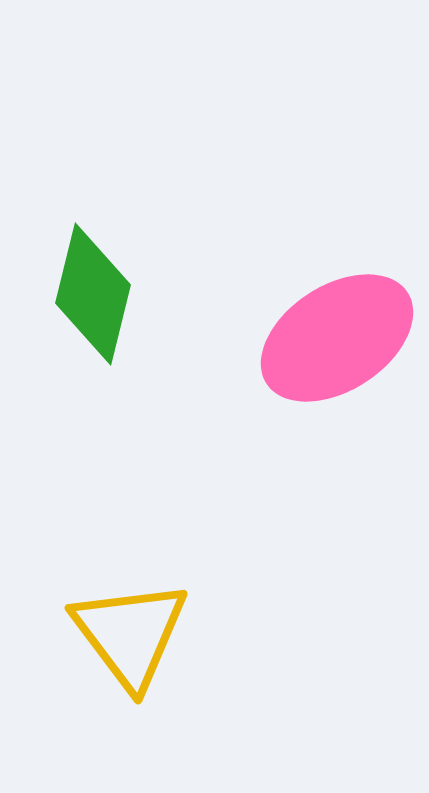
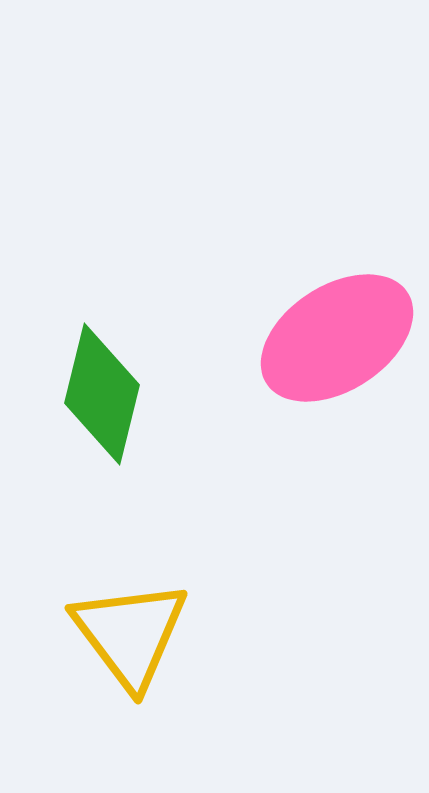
green diamond: moved 9 px right, 100 px down
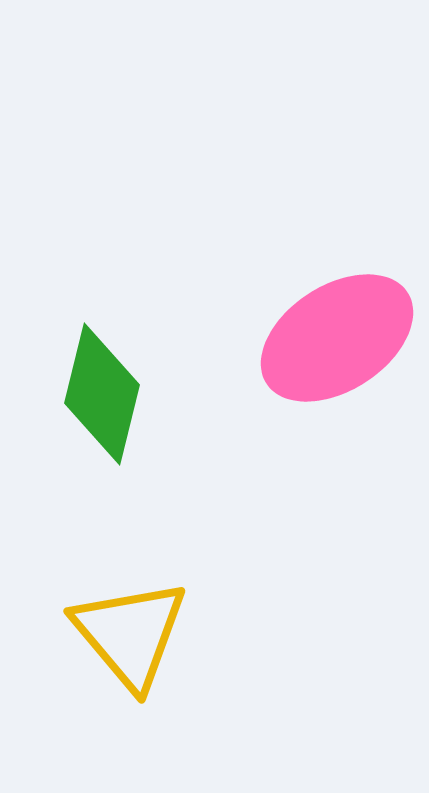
yellow triangle: rotated 3 degrees counterclockwise
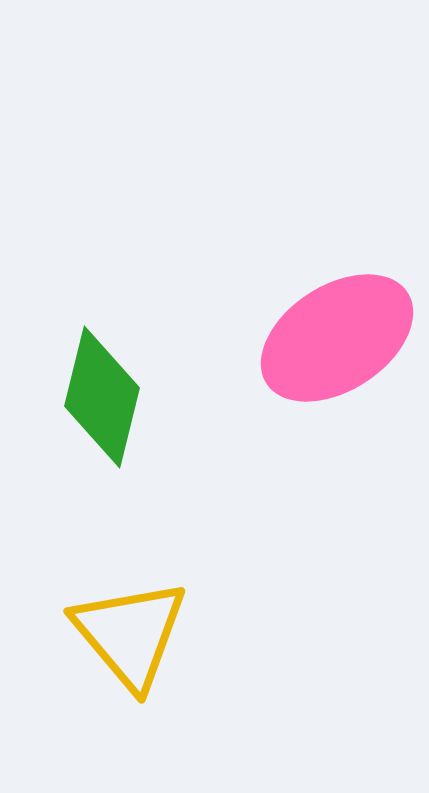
green diamond: moved 3 px down
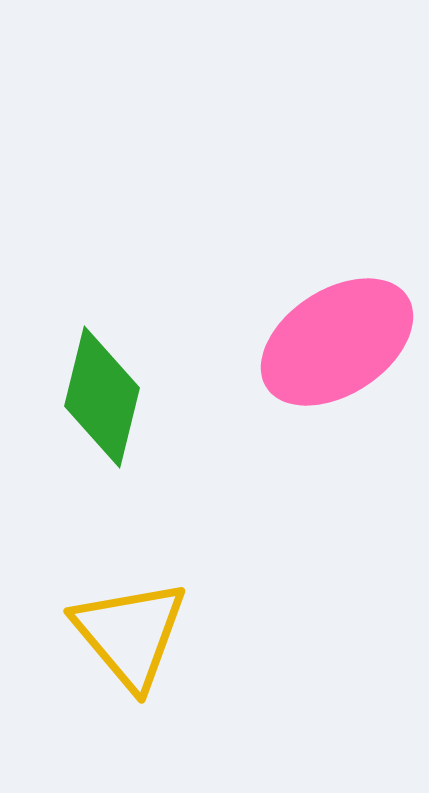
pink ellipse: moved 4 px down
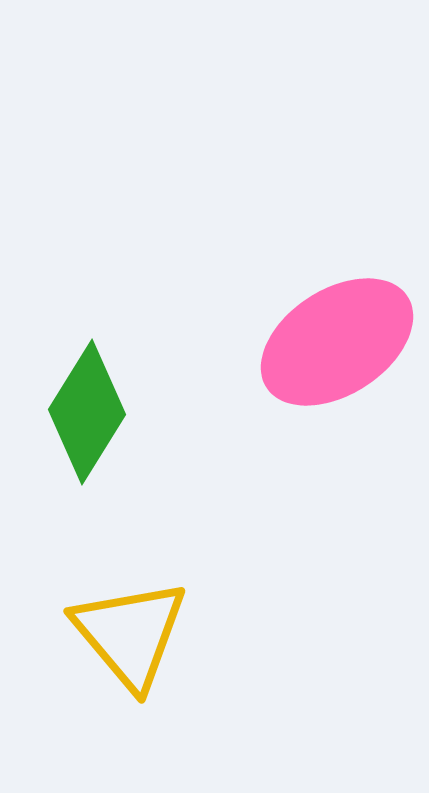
green diamond: moved 15 px left, 15 px down; rotated 18 degrees clockwise
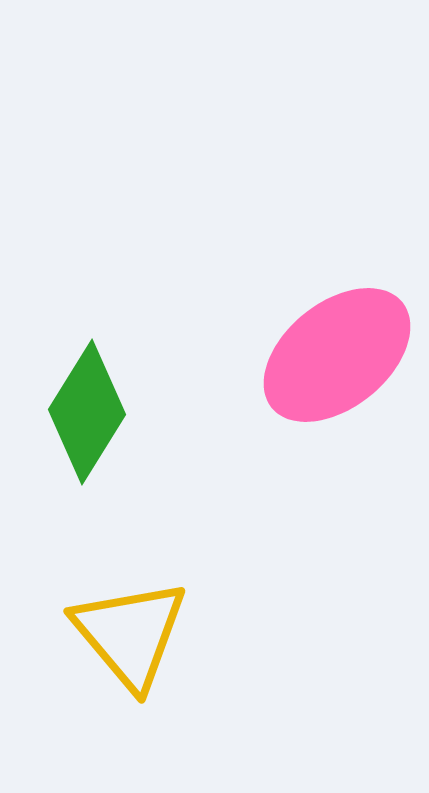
pink ellipse: moved 13 px down; rotated 6 degrees counterclockwise
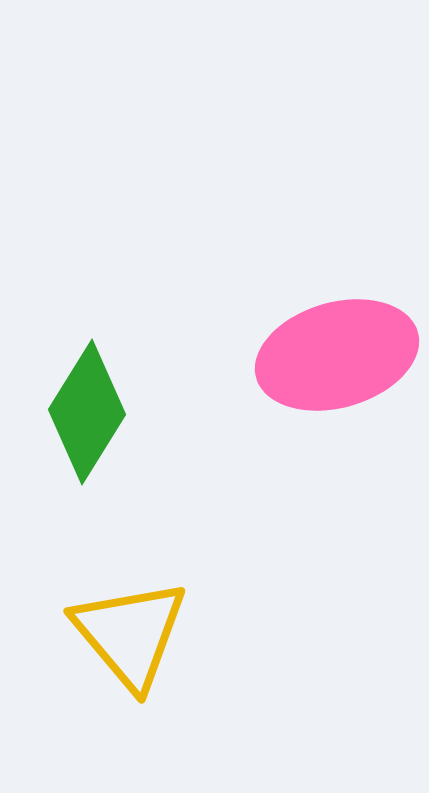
pink ellipse: rotated 23 degrees clockwise
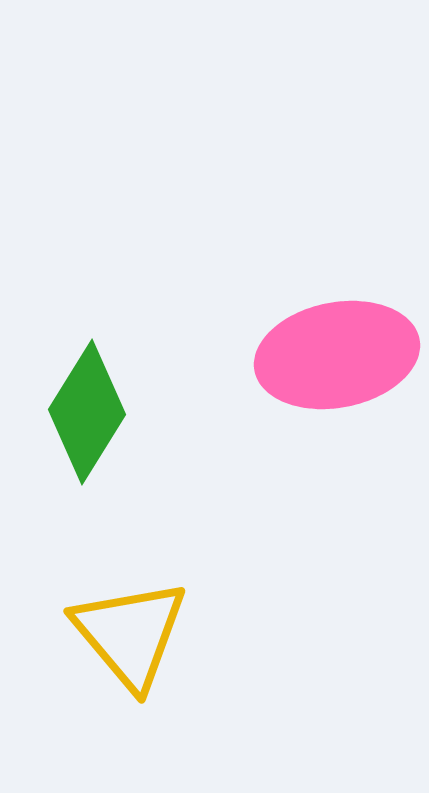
pink ellipse: rotated 5 degrees clockwise
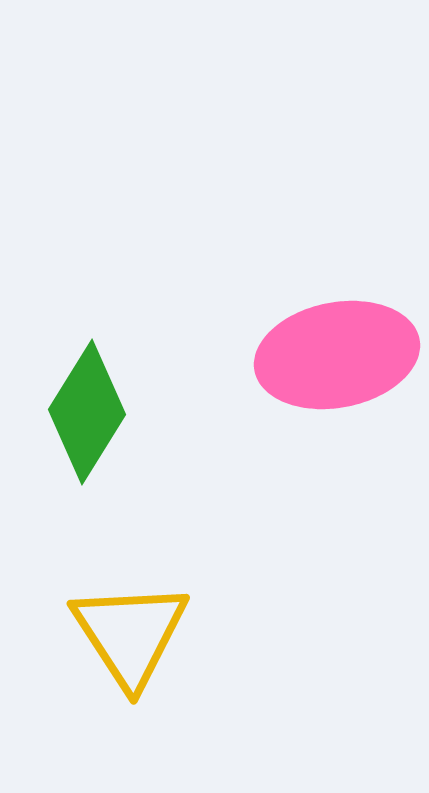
yellow triangle: rotated 7 degrees clockwise
